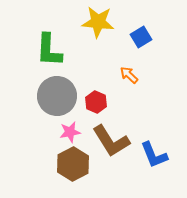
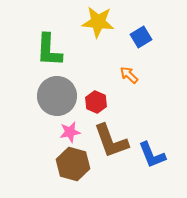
brown L-shape: rotated 12 degrees clockwise
blue L-shape: moved 2 px left
brown hexagon: rotated 16 degrees counterclockwise
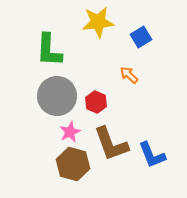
yellow star: rotated 12 degrees counterclockwise
pink star: rotated 15 degrees counterclockwise
brown L-shape: moved 3 px down
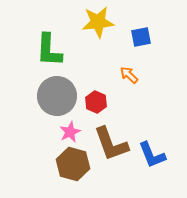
blue square: rotated 20 degrees clockwise
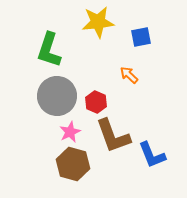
green L-shape: rotated 15 degrees clockwise
brown L-shape: moved 2 px right, 8 px up
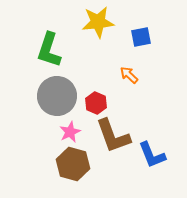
red hexagon: moved 1 px down
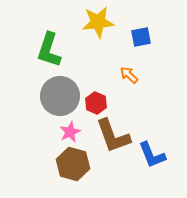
gray circle: moved 3 px right
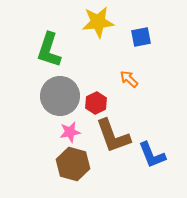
orange arrow: moved 4 px down
red hexagon: rotated 10 degrees clockwise
pink star: rotated 15 degrees clockwise
